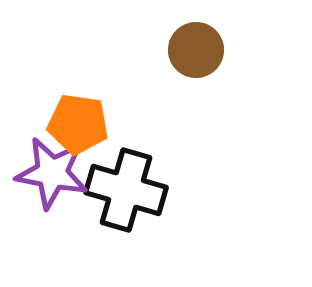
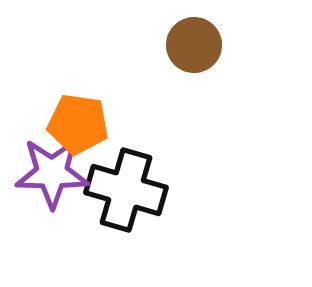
brown circle: moved 2 px left, 5 px up
purple star: rotated 10 degrees counterclockwise
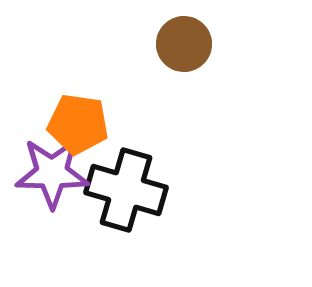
brown circle: moved 10 px left, 1 px up
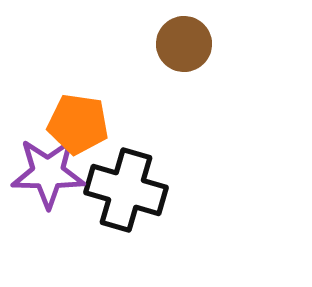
purple star: moved 4 px left
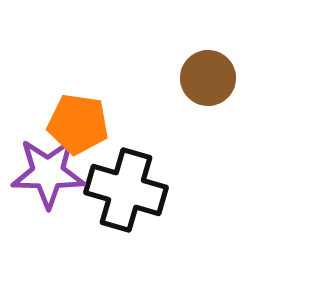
brown circle: moved 24 px right, 34 px down
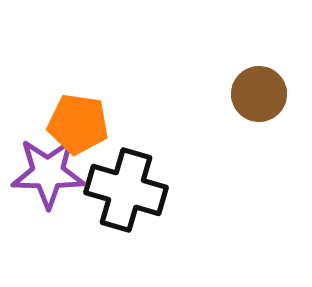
brown circle: moved 51 px right, 16 px down
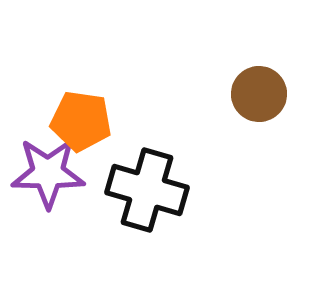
orange pentagon: moved 3 px right, 3 px up
black cross: moved 21 px right
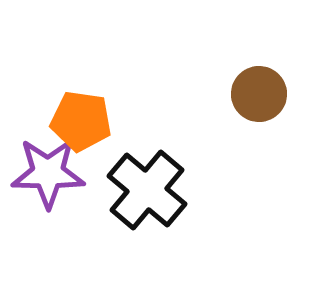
black cross: rotated 24 degrees clockwise
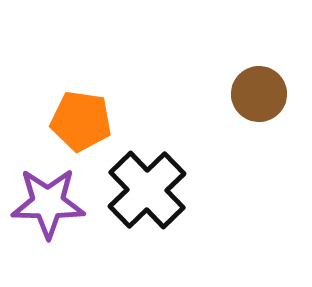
purple star: moved 30 px down
black cross: rotated 6 degrees clockwise
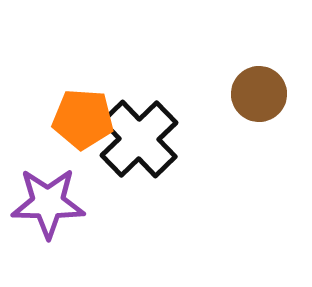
orange pentagon: moved 2 px right, 2 px up; rotated 4 degrees counterclockwise
black cross: moved 8 px left, 51 px up
